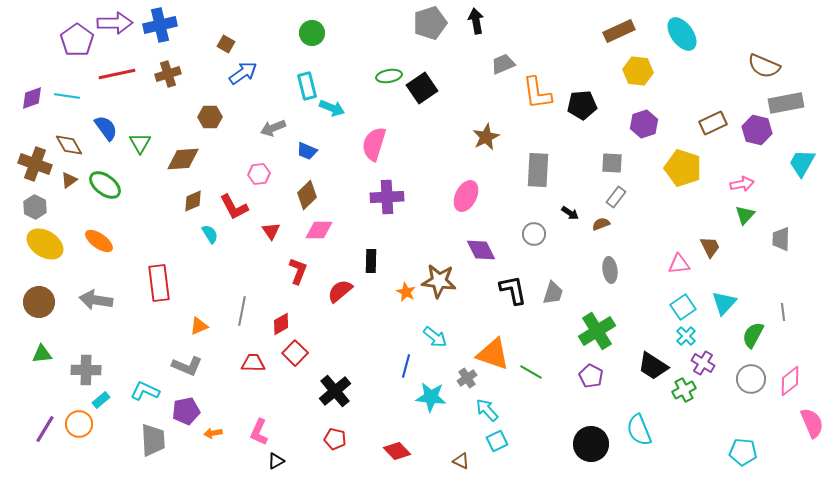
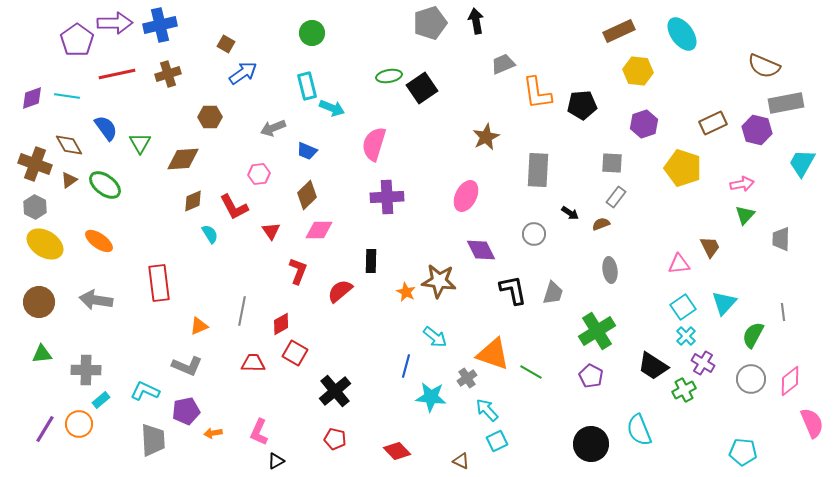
red square at (295, 353): rotated 15 degrees counterclockwise
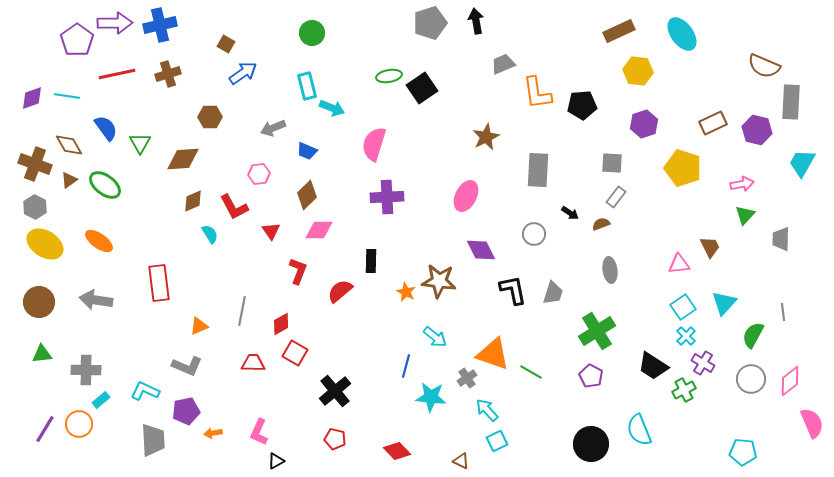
gray rectangle at (786, 103): moved 5 px right, 1 px up; rotated 76 degrees counterclockwise
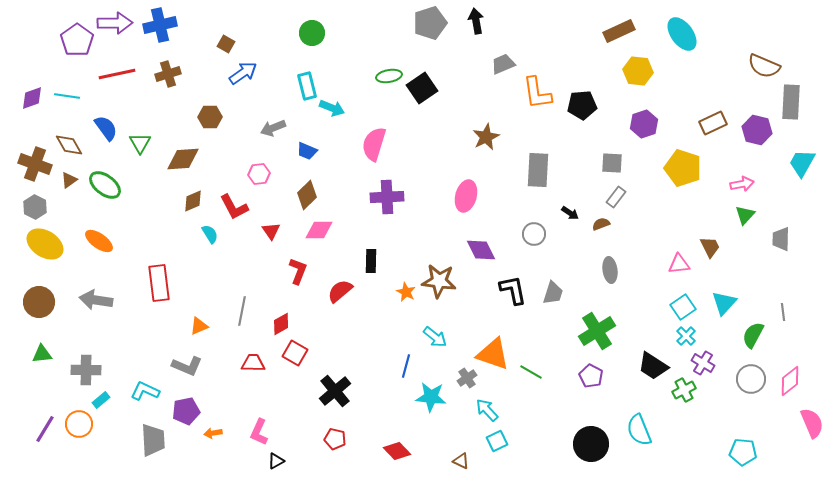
pink ellipse at (466, 196): rotated 12 degrees counterclockwise
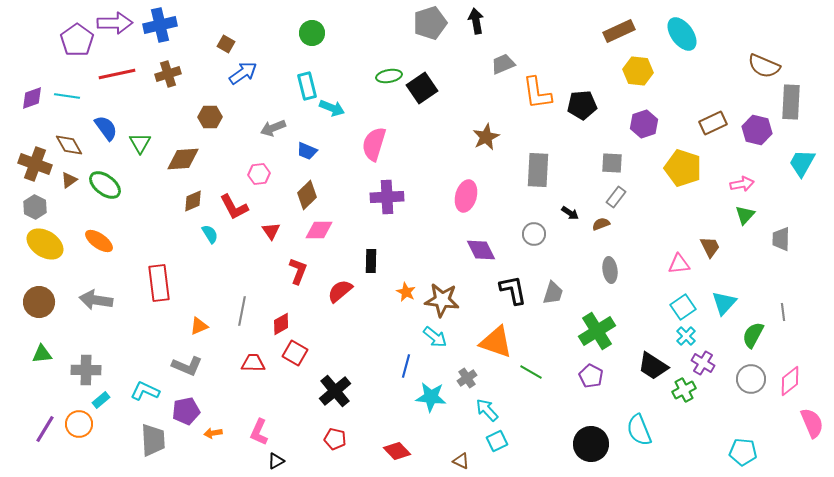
brown star at (439, 281): moved 3 px right, 19 px down
orange triangle at (493, 354): moved 3 px right, 12 px up
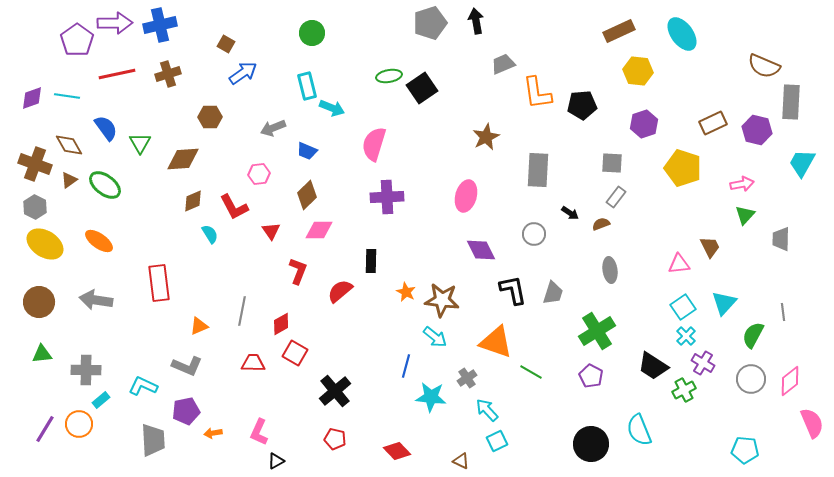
cyan L-shape at (145, 391): moved 2 px left, 5 px up
cyan pentagon at (743, 452): moved 2 px right, 2 px up
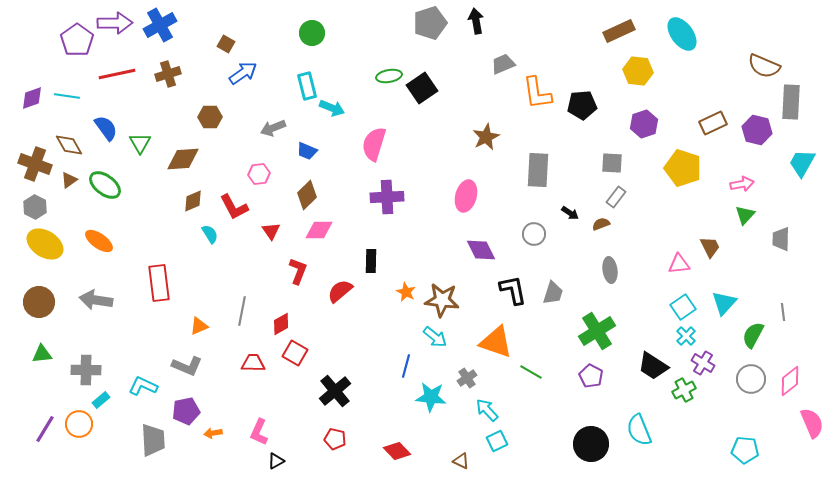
blue cross at (160, 25): rotated 16 degrees counterclockwise
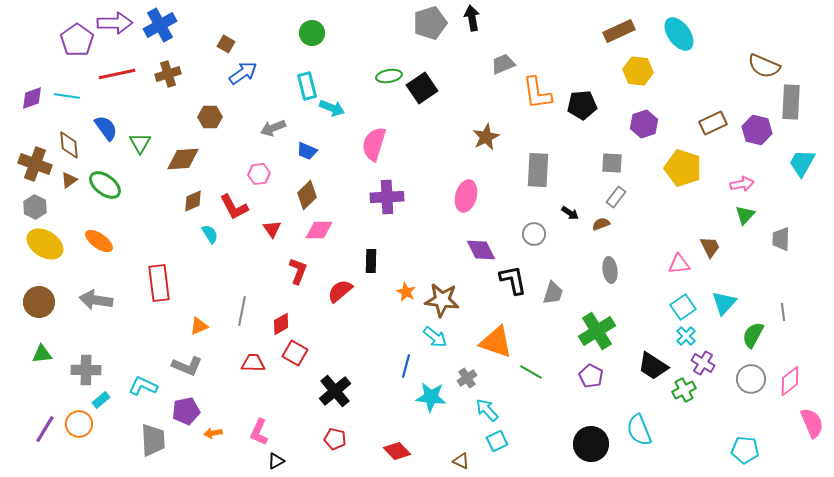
black arrow at (476, 21): moved 4 px left, 3 px up
cyan ellipse at (682, 34): moved 3 px left
brown diamond at (69, 145): rotated 24 degrees clockwise
red triangle at (271, 231): moved 1 px right, 2 px up
black L-shape at (513, 290): moved 10 px up
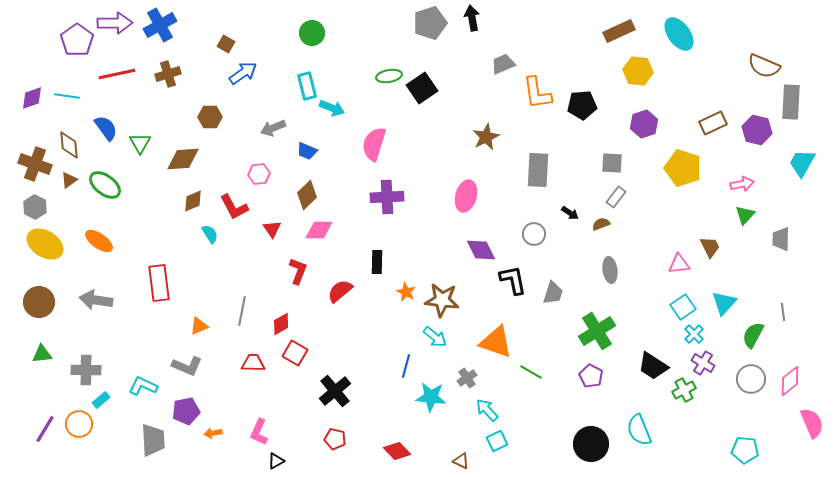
black rectangle at (371, 261): moved 6 px right, 1 px down
cyan cross at (686, 336): moved 8 px right, 2 px up
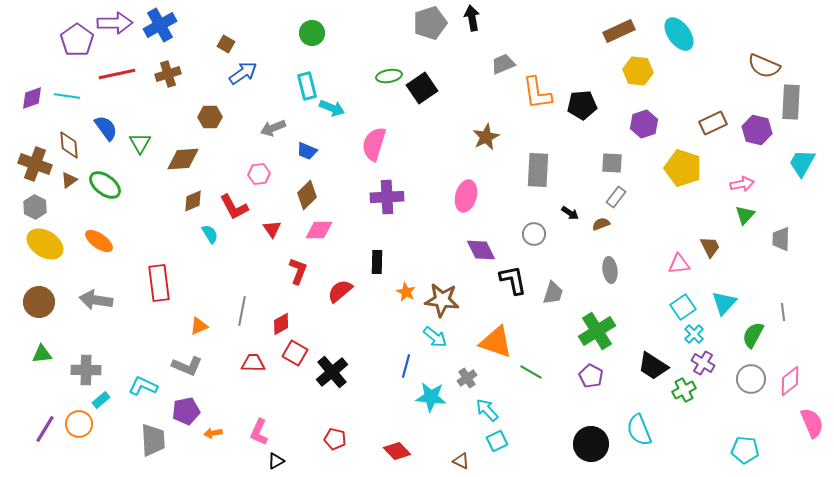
black cross at (335, 391): moved 3 px left, 19 px up
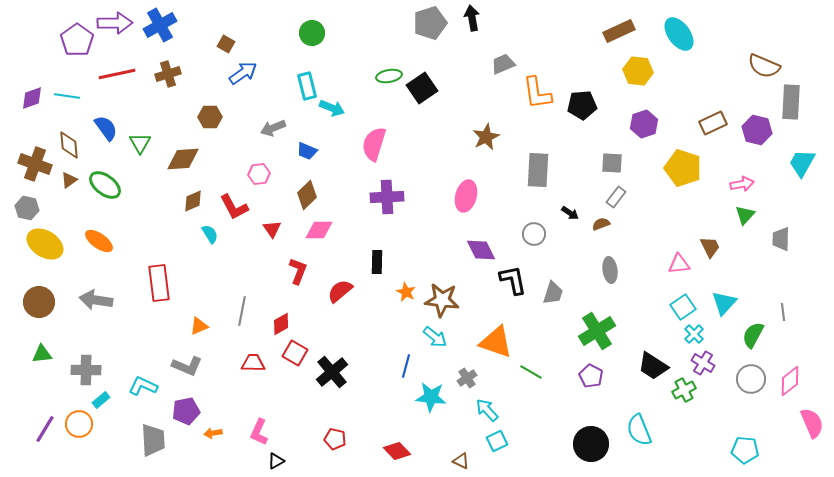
gray hexagon at (35, 207): moved 8 px left, 1 px down; rotated 15 degrees counterclockwise
